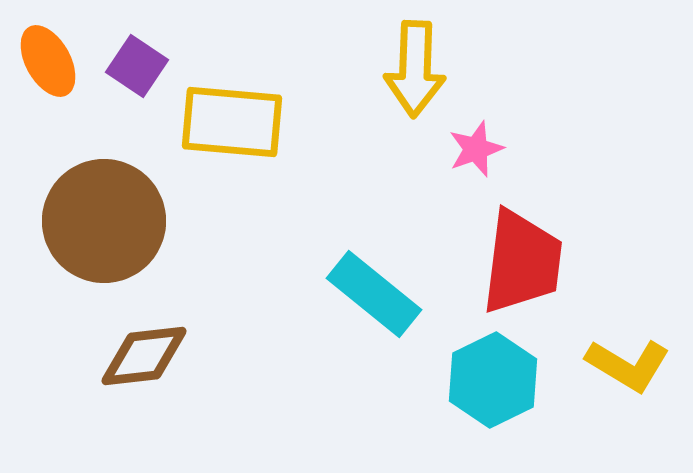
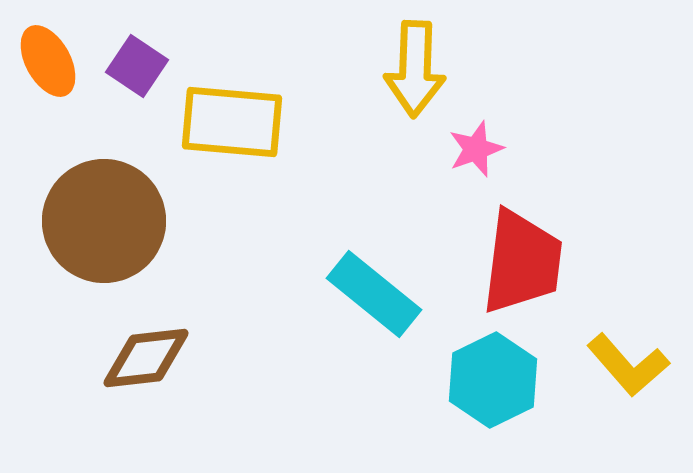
brown diamond: moved 2 px right, 2 px down
yellow L-shape: rotated 18 degrees clockwise
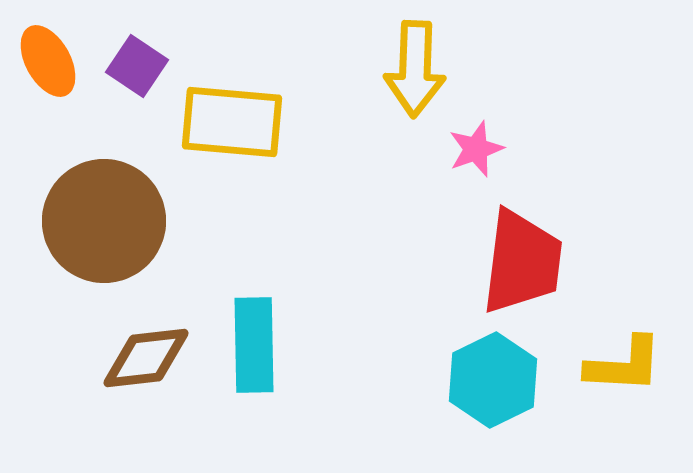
cyan rectangle: moved 120 px left, 51 px down; rotated 50 degrees clockwise
yellow L-shape: moved 4 px left; rotated 46 degrees counterclockwise
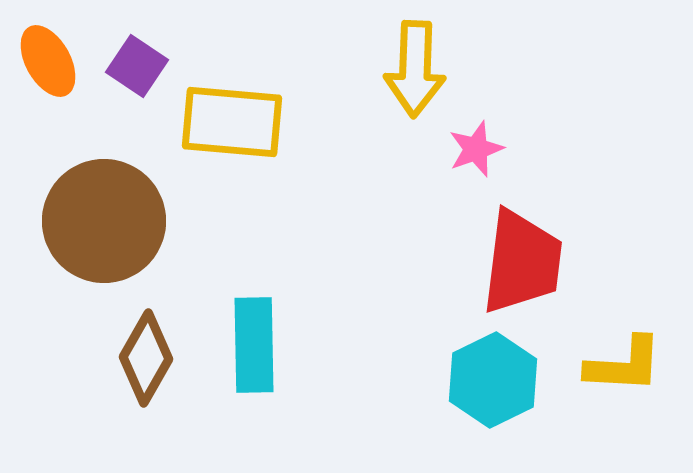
brown diamond: rotated 54 degrees counterclockwise
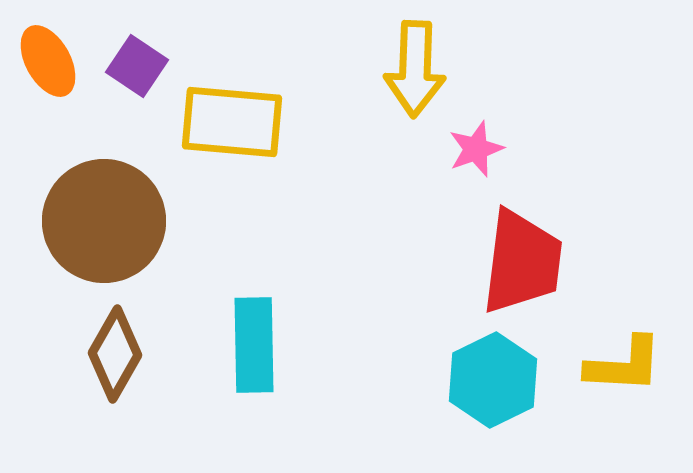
brown diamond: moved 31 px left, 4 px up
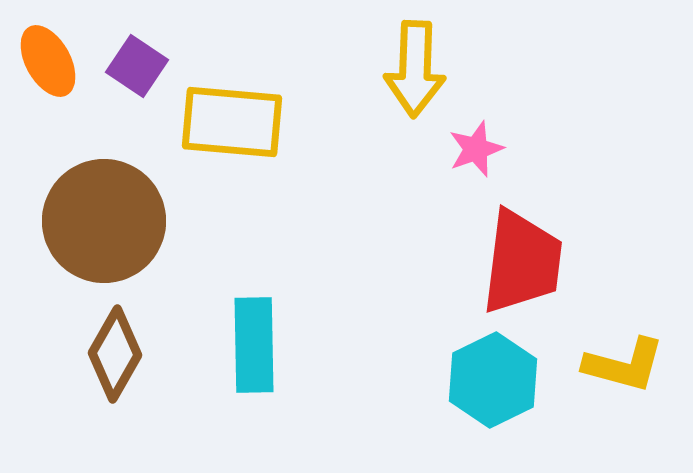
yellow L-shape: rotated 12 degrees clockwise
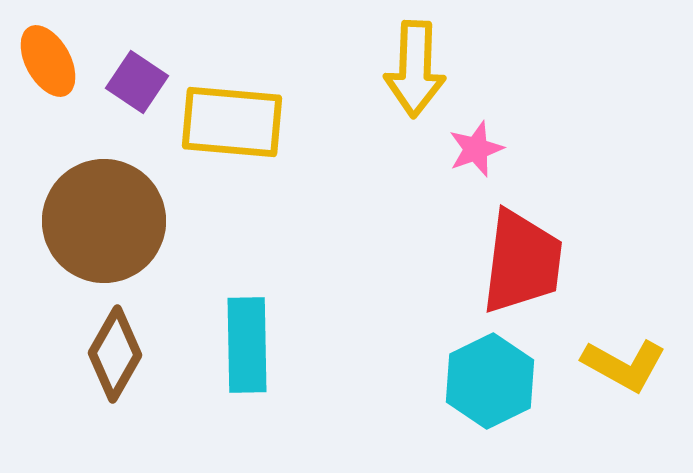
purple square: moved 16 px down
cyan rectangle: moved 7 px left
yellow L-shape: rotated 14 degrees clockwise
cyan hexagon: moved 3 px left, 1 px down
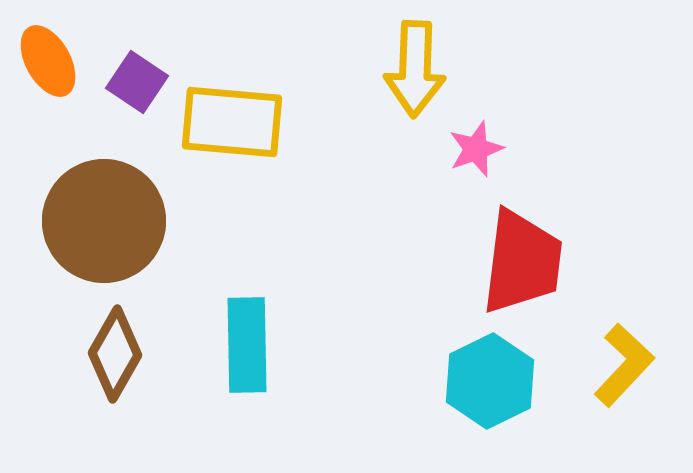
yellow L-shape: rotated 76 degrees counterclockwise
